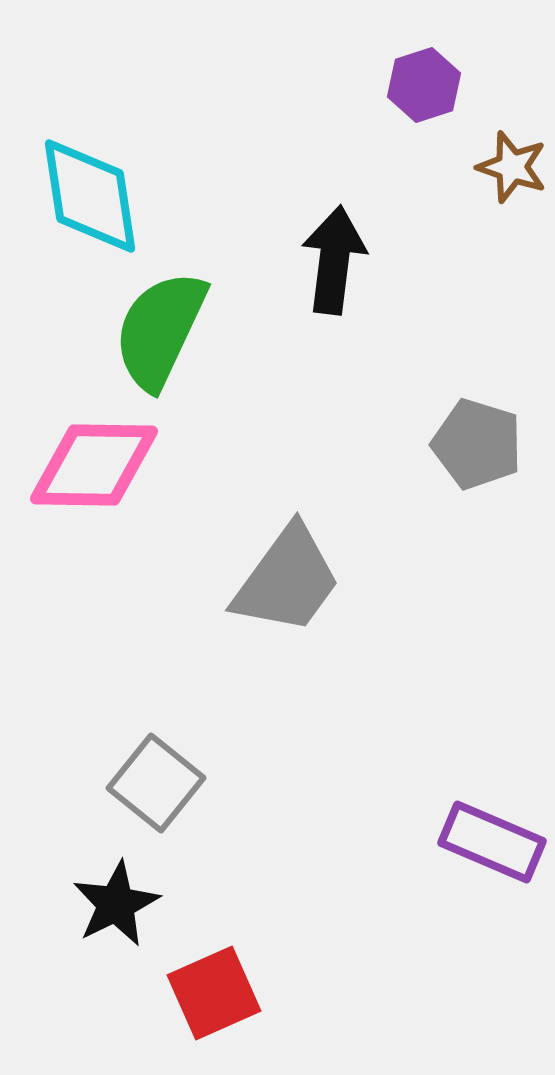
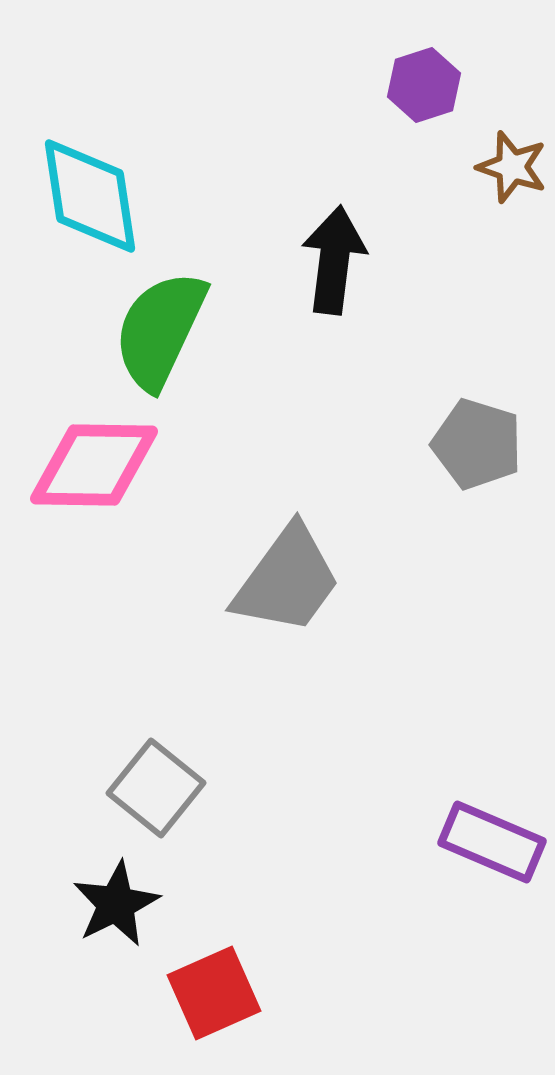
gray square: moved 5 px down
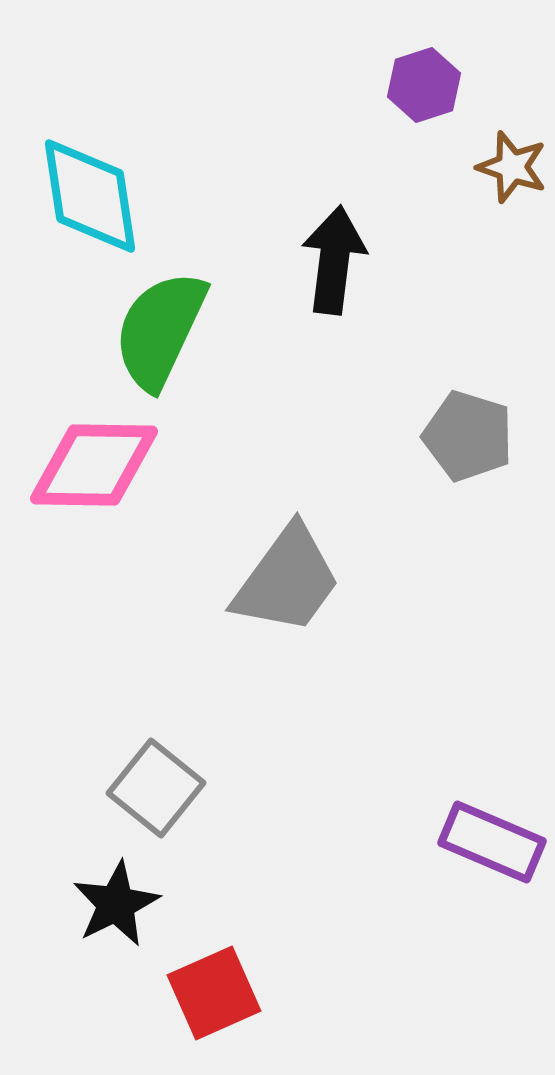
gray pentagon: moved 9 px left, 8 px up
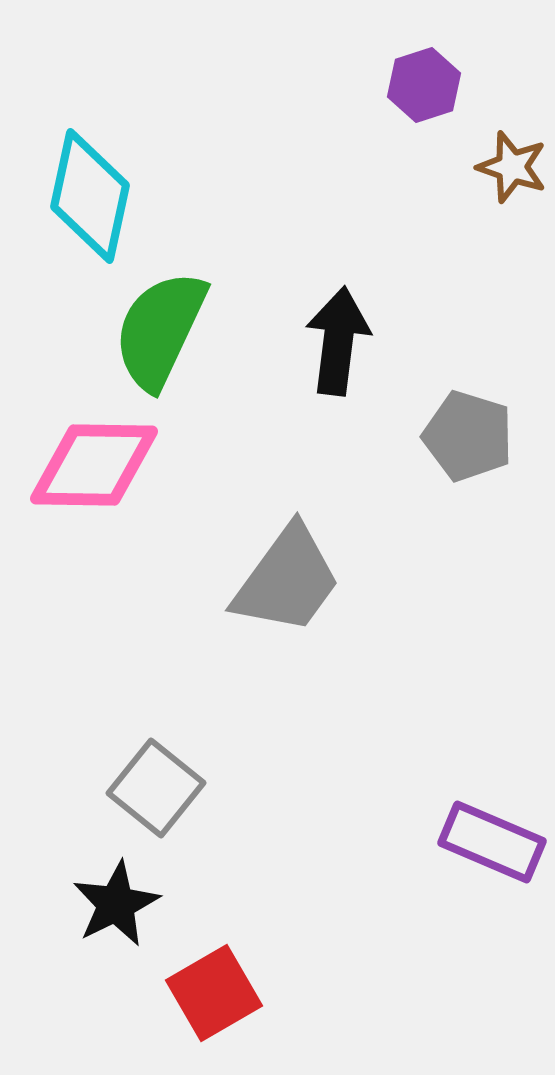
cyan diamond: rotated 21 degrees clockwise
black arrow: moved 4 px right, 81 px down
red square: rotated 6 degrees counterclockwise
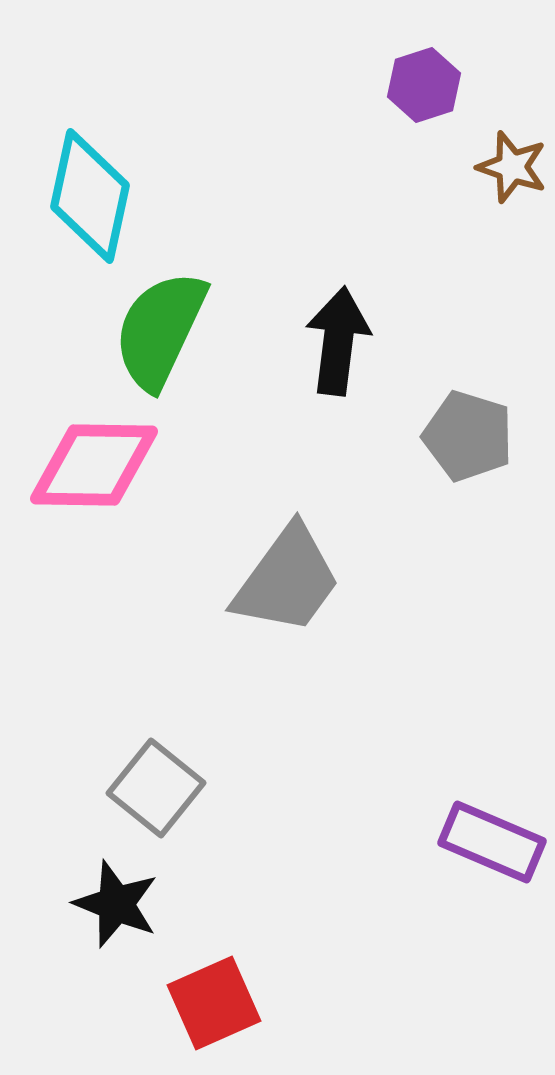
black star: rotated 24 degrees counterclockwise
red square: moved 10 px down; rotated 6 degrees clockwise
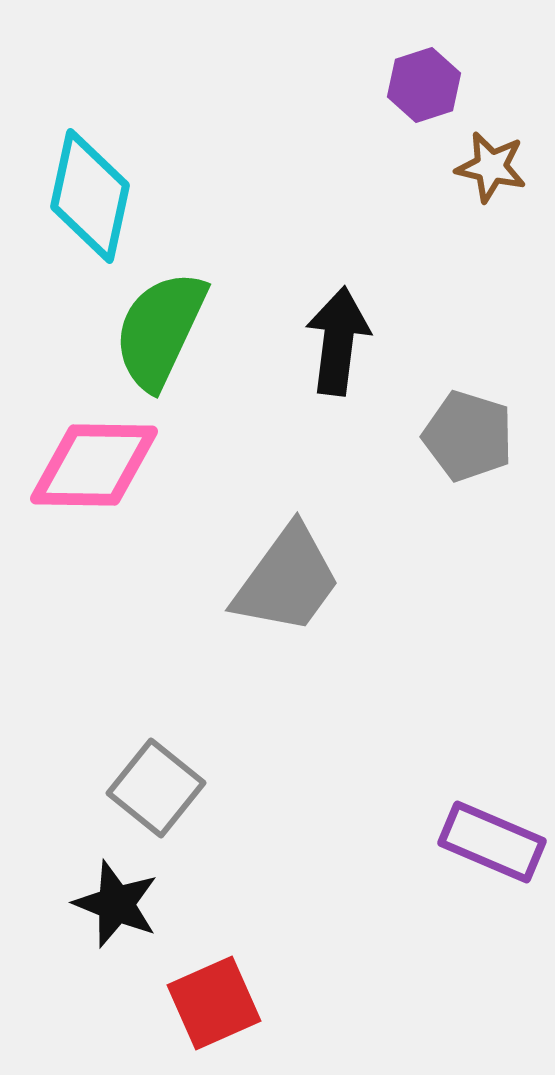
brown star: moved 21 px left; rotated 6 degrees counterclockwise
